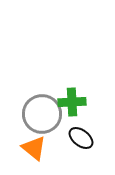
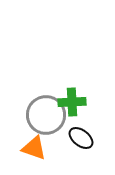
gray circle: moved 4 px right, 1 px down
orange triangle: rotated 20 degrees counterclockwise
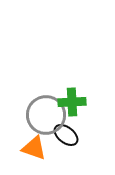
black ellipse: moved 15 px left, 3 px up
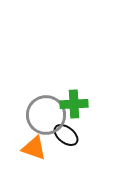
green cross: moved 2 px right, 2 px down
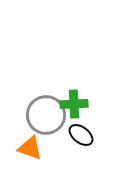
black ellipse: moved 15 px right
orange triangle: moved 4 px left
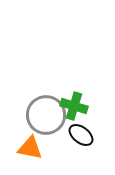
green cross: moved 2 px down; rotated 20 degrees clockwise
orange triangle: rotated 8 degrees counterclockwise
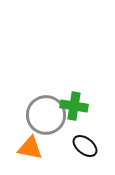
green cross: rotated 8 degrees counterclockwise
black ellipse: moved 4 px right, 11 px down
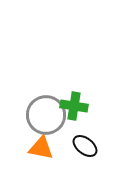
orange triangle: moved 11 px right
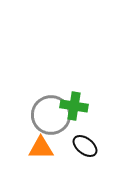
gray circle: moved 5 px right
orange triangle: rotated 12 degrees counterclockwise
